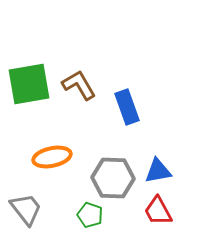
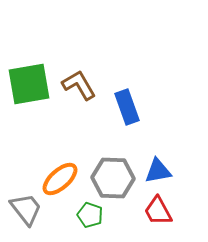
orange ellipse: moved 8 px right, 22 px down; rotated 30 degrees counterclockwise
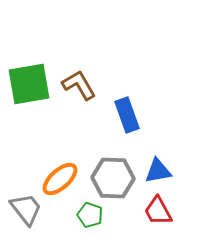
blue rectangle: moved 8 px down
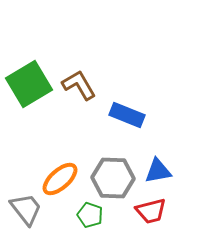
green square: rotated 21 degrees counterclockwise
blue rectangle: rotated 48 degrees counterclockwise
red trapezoid: moved 7 px left; rotated 76 degrees counterclockwise
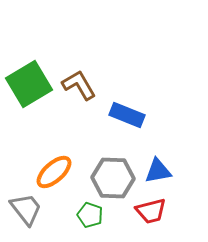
orange ellipse: moved 6 px left, 7 px up
